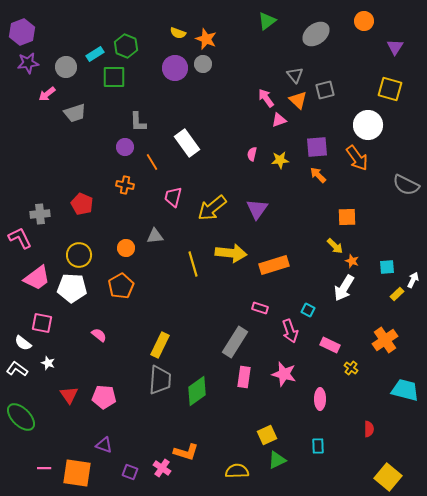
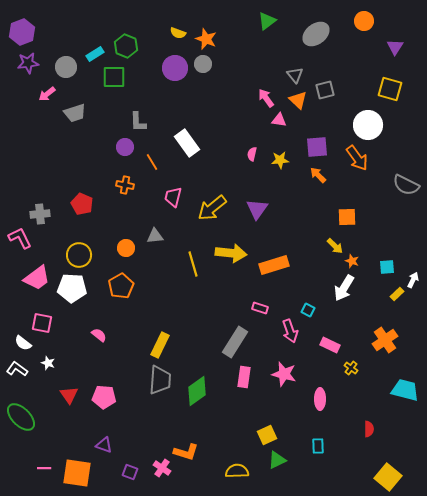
pink triangle at (279, 120): rotated 28 degrees clockwise
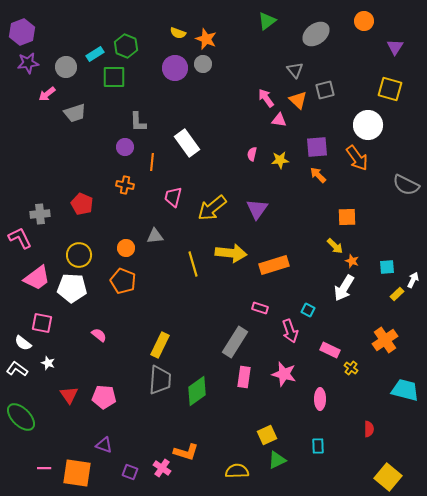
gray triangle at (295, 75): moved 5 px up
orange line at (152, 162): rotated 36 degrees clockwise
orange pentagon at (121, 286): moved 2 px right, 5 px up; rotated 20 degrees counterclockwise
pink rectangle at (330, 345): moved 5 px down
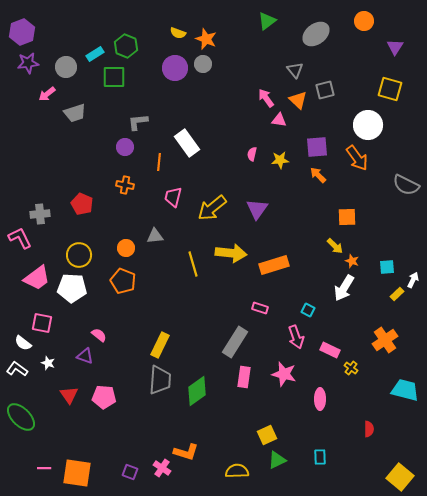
gray L-shape at (138, 122): rotated 85 degrees clockwise
orange line at (152, 162): moved 7 px right
pink arrow at (290, 331): moved 6 px right, 6 px down
purple triangle at (104, 445): moved 19 px left, 89 px up
cyan rectangle at (318, 446): moved 2 px right, 11 px down
yellow square at (388, 477): moved 12 px right
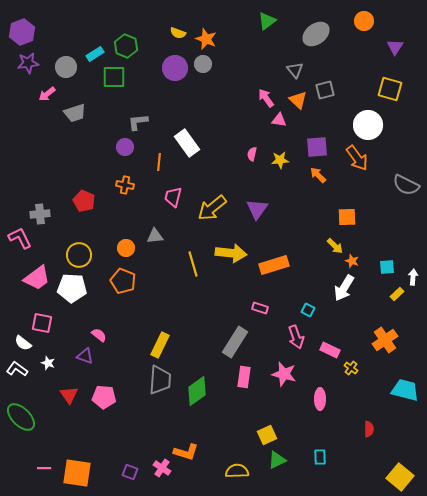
red pentagon at (82, 204): moved 2 px right, 3 px up
white arrow at (413, 280): moved 3 px up; rotated 21 degrees counterclockwise
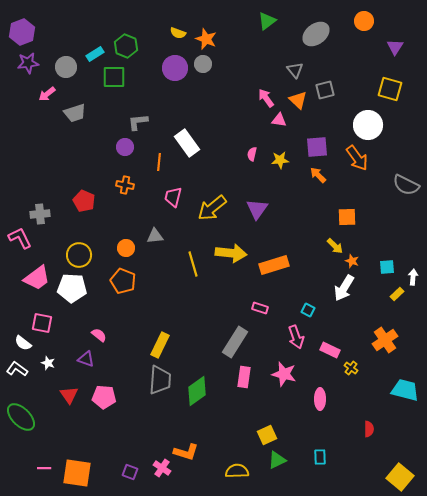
purple triangle at (85, 356): moved 1 px right, 3 px down
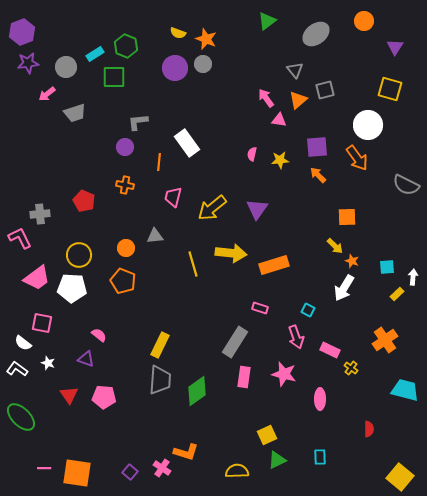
orange triangle at (298, 100): rotated 36 degrees clockwise
purple square at (130, 472): rotated 21 degrees clockwise
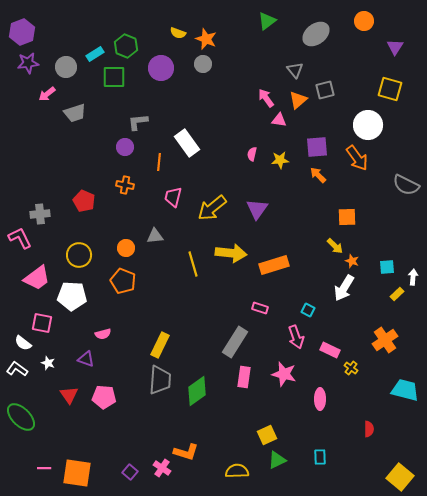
purple circle at (175, 68): moved 14 px left
white pentagon at (72, 288): moved 8 px down
pink semicircle at (99, 335): moved 4 px right, 1 px up; rotated 126 degrees clockwise
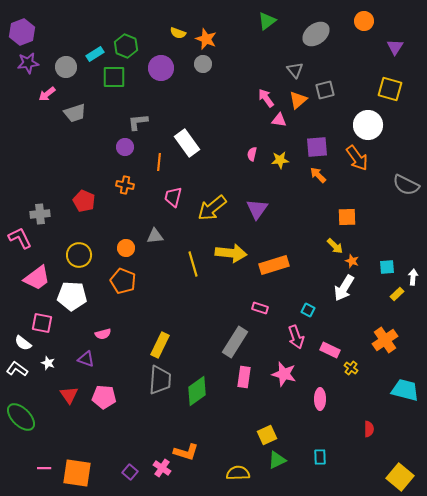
yellow semicircle at (237, 471): moved 1 px right, 2 px down
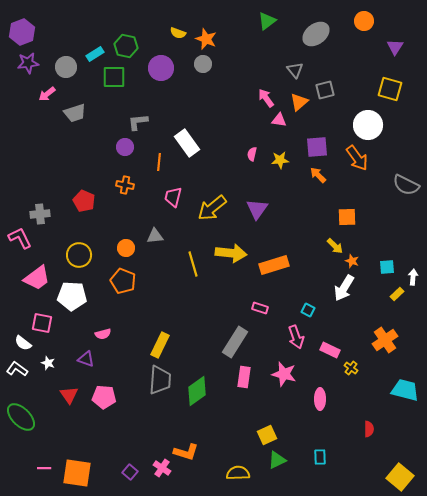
green hexagon at (126, 46): rotated 10 degrees counterclockwise
orange triangle at (298, 100): moved 1 px right, 2 px down
